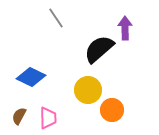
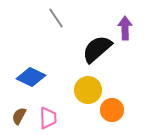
black semicircle: moved 2 px left
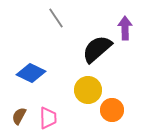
blue diamond: moved 4 px up
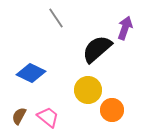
purple arrow: rotated 20 degrees clockwise
pink trapezoid: moved 1 px up; rotated 50 degrees counterclockwise
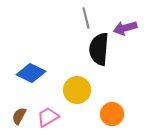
gray line: moved 30 px right; rotated 20 degrees clockwise
purple arrow: rotated 125 degrees counterclockwise
black semicircle: moved 2 px right; rotated 44 degrees counterclockwise
yellow circle: moved 11 px left
orange circle: moved 4 px down
pink trapezoid: rotated 70 degrees counterclockwise
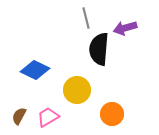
blue diamond: moved 4 px right, 3 px up
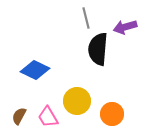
purple arrow: moved 1 px up
black semicircle: moved 1 px left
yellow circle: moved 11 px down
pink trapezoid: rotated 90 degrees counterclockwise
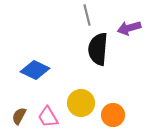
gray line: moved 1 px right, 3 px up
purple arrow: moved 4 px right, 1 px down
yellow circle: moved 4 px right, 2 px down
orange circle: moved 1 px right, 1 px down
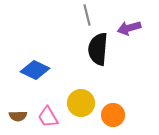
brown semicircle: moved 1 px left; rotated 120 degrees counterclockwise
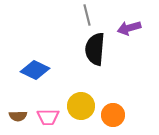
black semicircle: moved 3 px left
yellow circle: moved 3 px down
pink trapezoid: rotated 60 degrees counterclockwise
